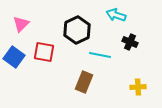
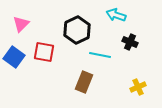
yellow cross: rotated 21 degrees counterclockwise
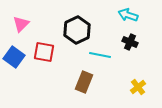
cyan arrow: moved 12 px right
yellow cross: rotated 14 degrees counterclockwise
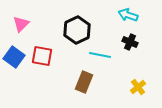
red square: moved 2 px left, 4 px down
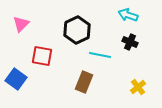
blue square: moved 2 px right, 22 px down
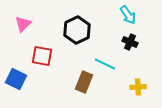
cyan arrow: rotated 144 degrees counterclockwise
pink triangle: moved 2 px right
cyan line: moved 5 px right, 9 px down; rotated 15 degrees clockwise
blue square: rotated 10 degrees counterclockwise
yellow cross: rotated 35 degrees clockwise
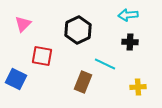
cyan arrow: rotated 120 degrees clockwise
black hexagon: moved 1 px right
black cross: rotated 21 degrees counterclockwise
brown rectangle: moved 1 px left
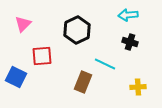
black hexagon: moved 1 px left
black cross: rotated 14 degrees clockwise
red square: rotated 15 degrees counterclockwise
blue square: moved 2 px up
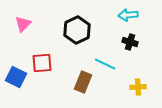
red square: moved 7 px down
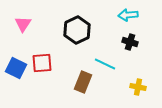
pink triangle: rotated 12 degrees counterclockwise
blue square: moved 9 px up
yellow cross: rotated 14 degrees clockwise
